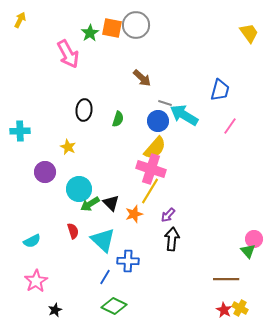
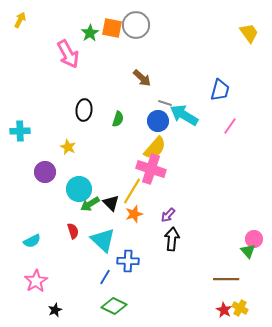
yellow line: moved 18 px left
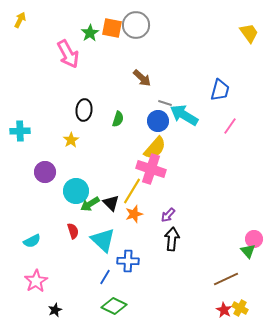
yellow star: moved 3 px right, 7 px up; rotated 14 degrees clockwise
cyan circle: moved 3 px left, 2 px down
brown line: rotated 25 degrees counterclockwise
